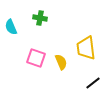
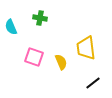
pink square: moved 2 px left, 1 px up
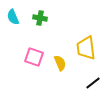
cyan semicircle: moved 2 px right, 10 px up
yellow semicircle: moved 1 px left, 1 px down
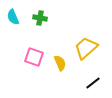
yellow trapezoid: rotated 55 degrees clockwise
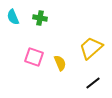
yellow trapezoid: moved 5 px right
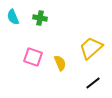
pink square: moved 1 px left
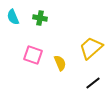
pink square: moved 2 px up
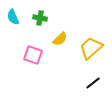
yellow semicircle: moved 24 px up; rotated 70 degrees clockwise
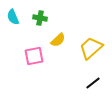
yellow semicircle: moved 2 px left, 1 px down
pink square: moved 1 px right, 1 px down; rotated 30 degrees counterclockwise
